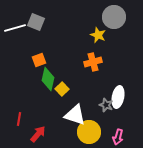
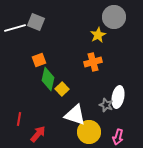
yellow star: rotated 21 degrees clockwise
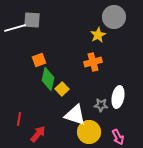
gray square: moved 4 px left, 2 px up; rotated 18 degrees counterclockwise
gray star: moved 5 px left; rotated 16 degrees counterclockwise
pink arrow: rotated 42 degrees counterclockwise
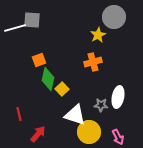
red line: moved 5 px up; rotated 24 degrees counterclockwise
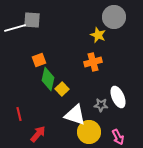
yellow star: rotated 21 degrees counterclockwise
white ellipse: rotated 35 degrees counterclockwise
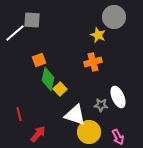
white line: moved 5 px down; rotated 25 degrees counterclockwise
yellow square: moved 2 px left
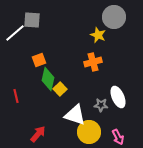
red line: moved 3 px left, 18 px up
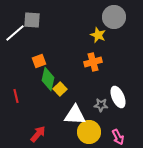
orange square: moved 1 px down
white triangle: rotated 15 degrees counterclockwise
